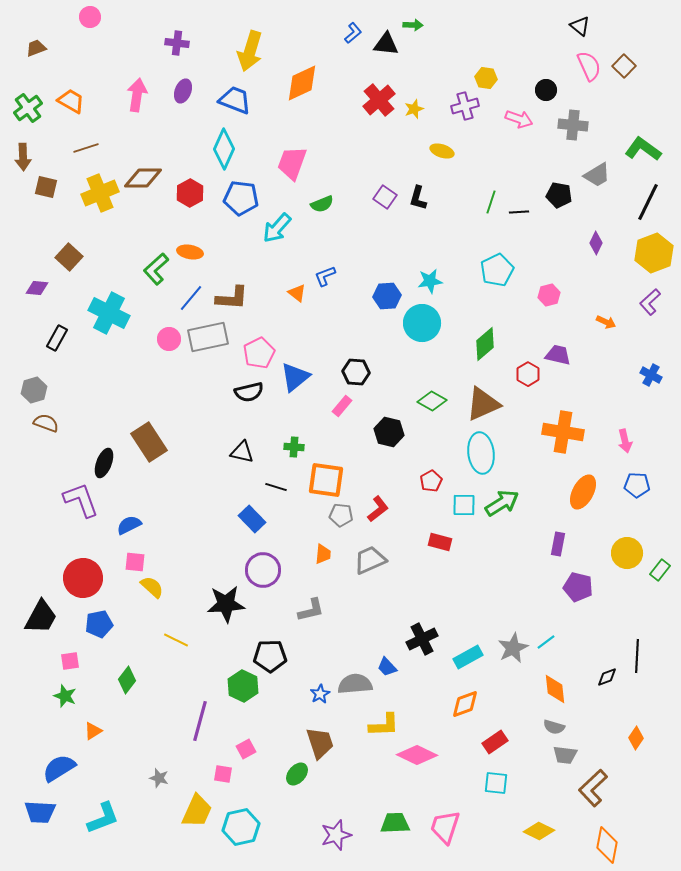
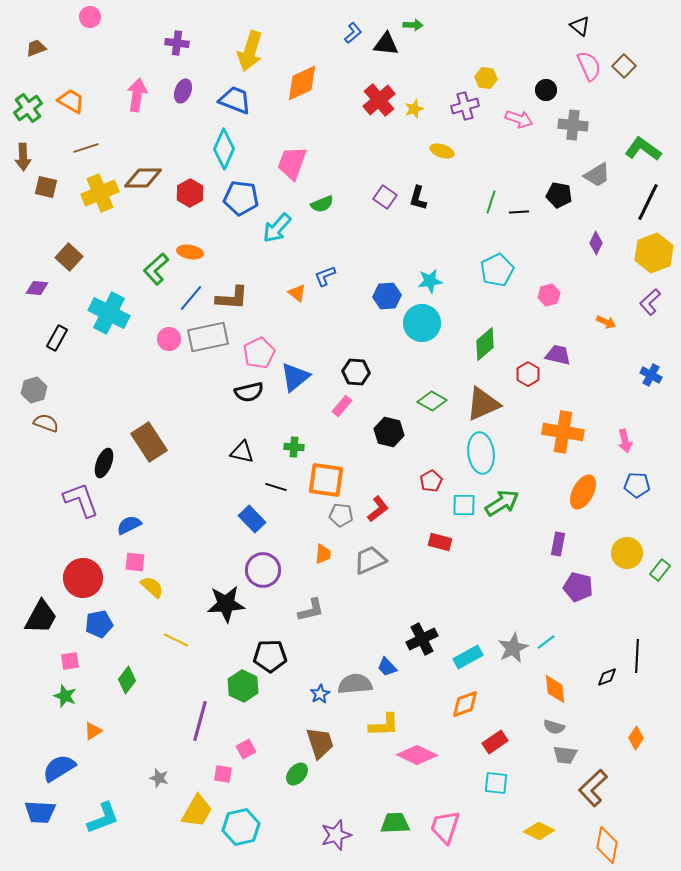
yellow trapezoid at (197, 811): rotated 6 degrees clockwise
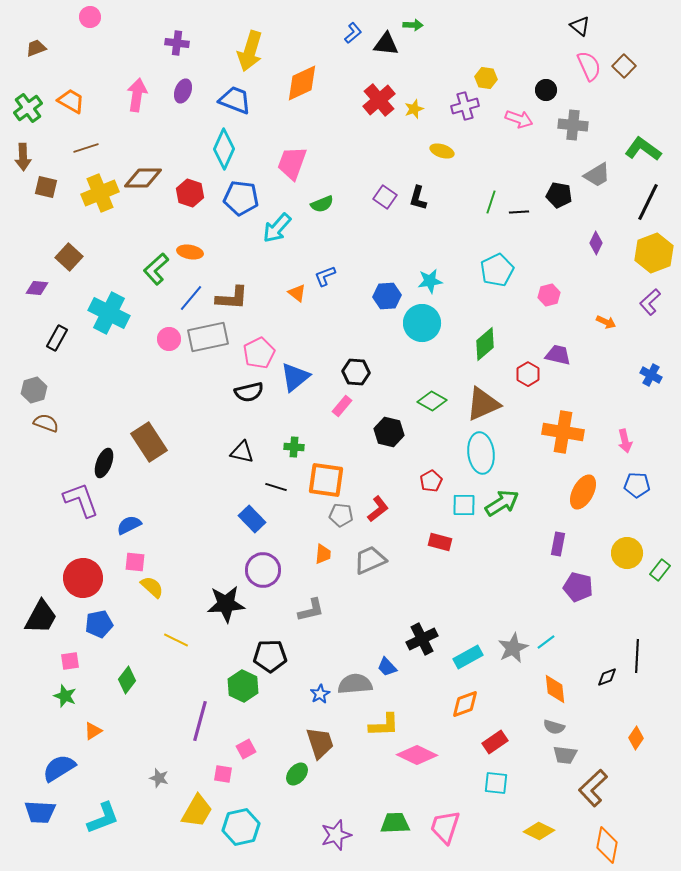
red hexagon at (190, 193): rotated 12 degrees counterclockwise
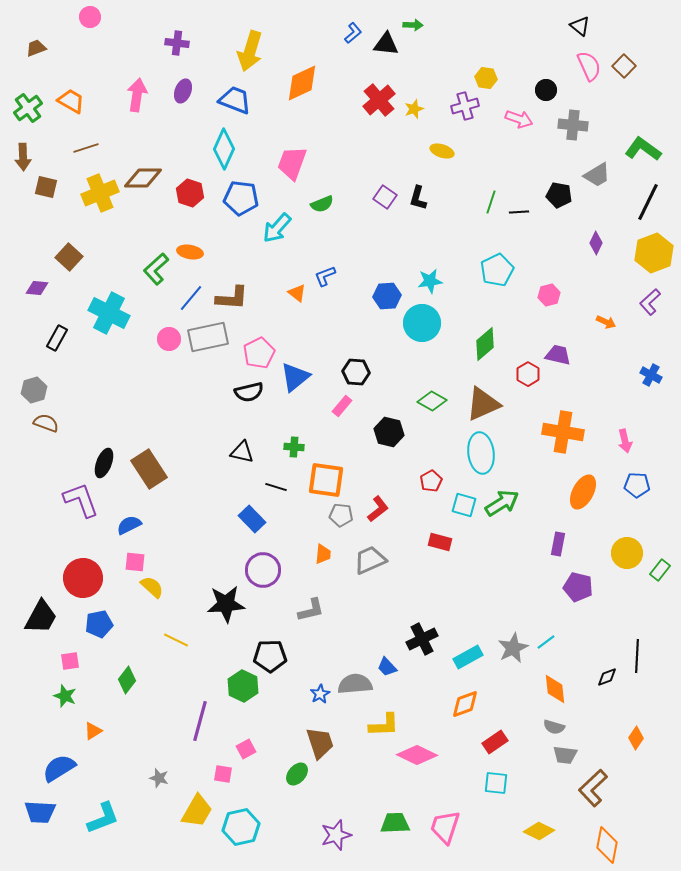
brown rectangle at (149, 442): moved 27 px down
cyan square at (464, 505): rotated 15 degrees clockwise
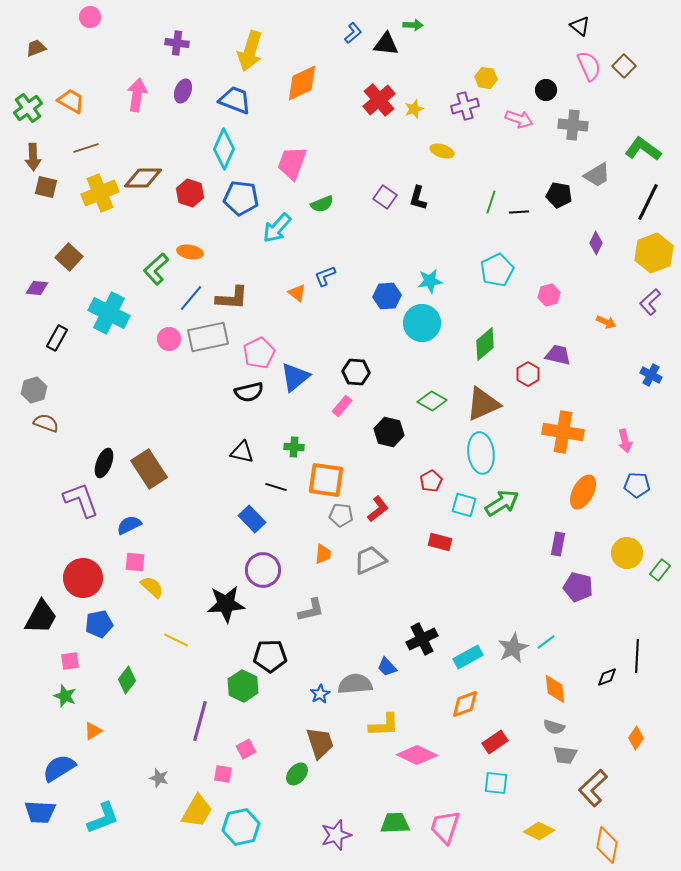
brown arrow at (23, 157): moved 10 px right
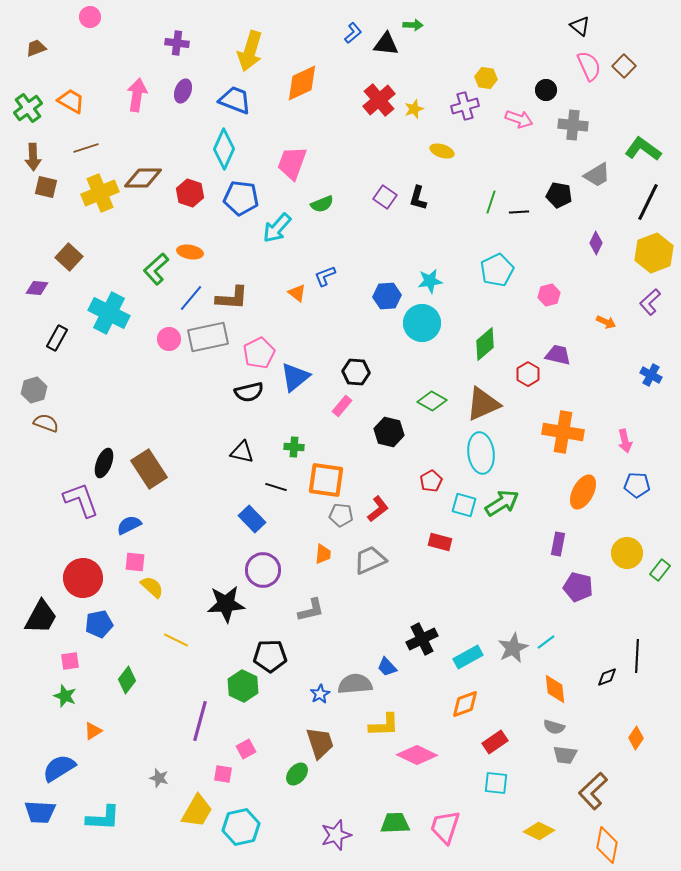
brown L-shape at (593, 788): moved 3 px down
cyan L-shape at (103, 818): rotated 24 degrees clockwise
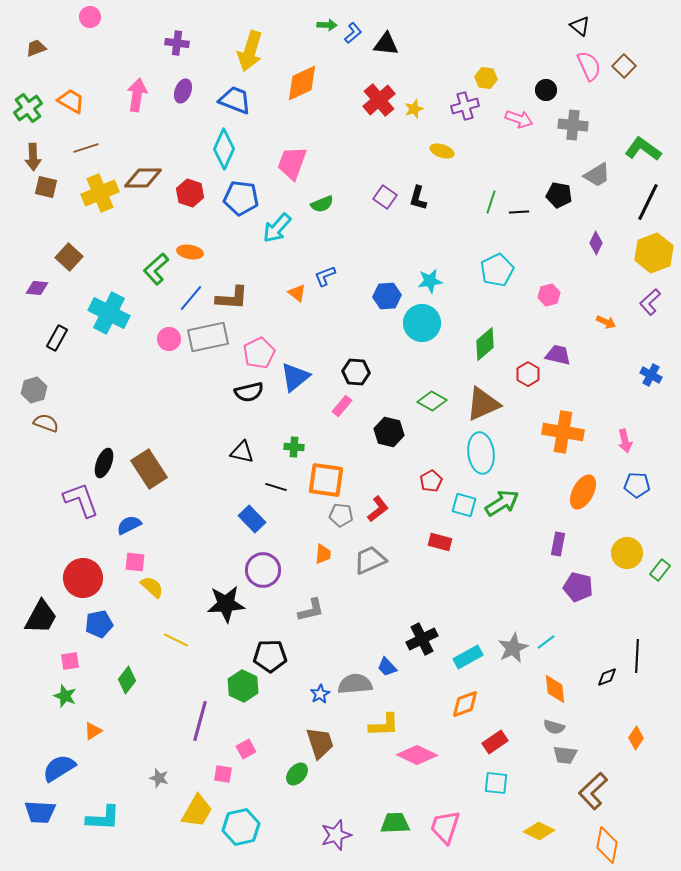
green arrow at (413, 25): moved 86 px left
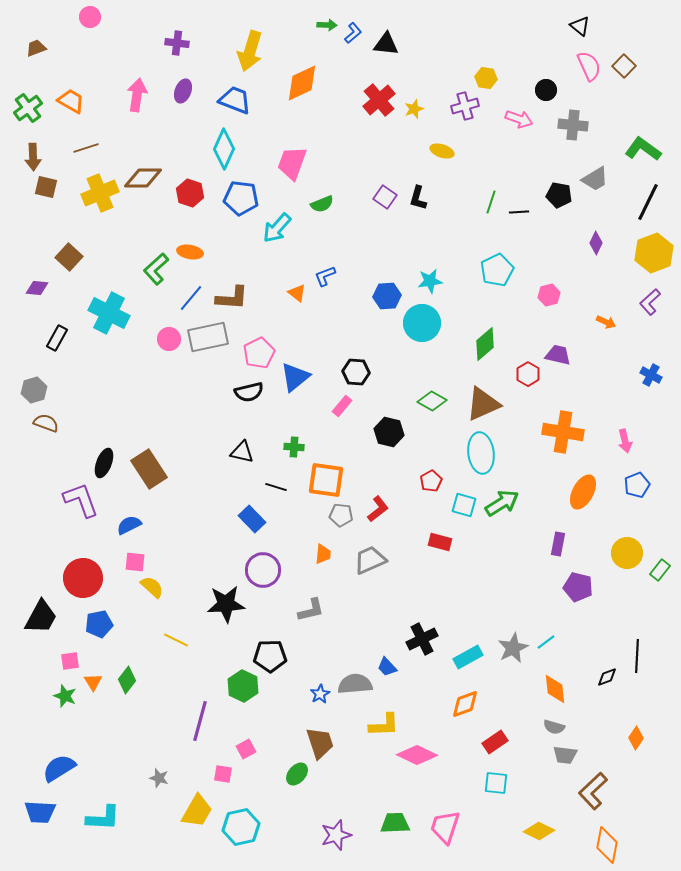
gray trapezoid at (597, 175): moved 2 px left, 4 px down
blue pentagon at (637, 485): rotated 25 degrees counterclockwise
orange triangle at (93, 731): moved 49 px up; rotated 30 degrees counterclockwise
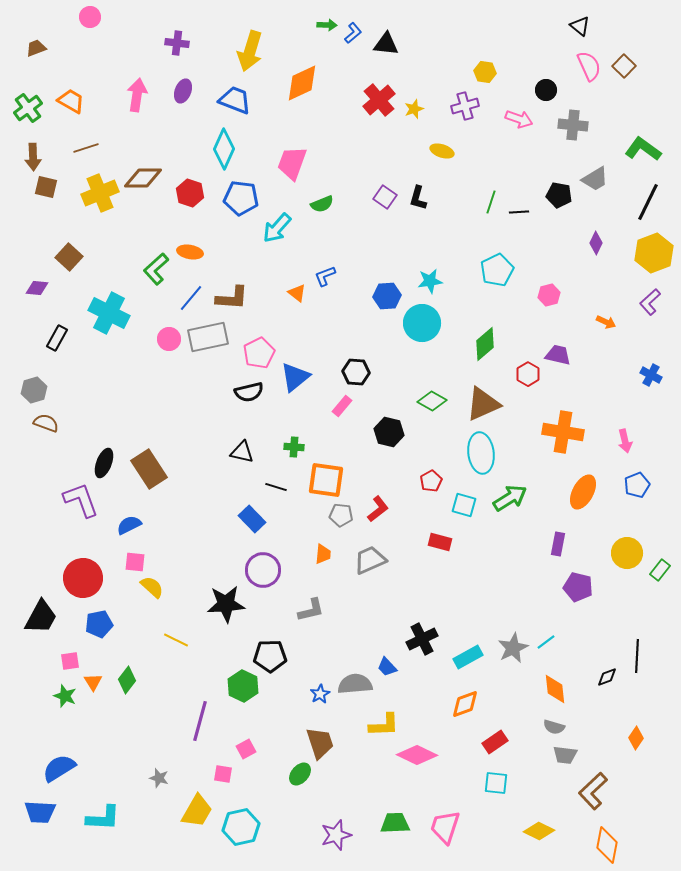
yellow hexagon at (486, 78): moved 1 px left, 6 px up
green arrow at (502, 503): moved 8 px right, 5 px up
green ellipse at (297, 774): moved 3 px right
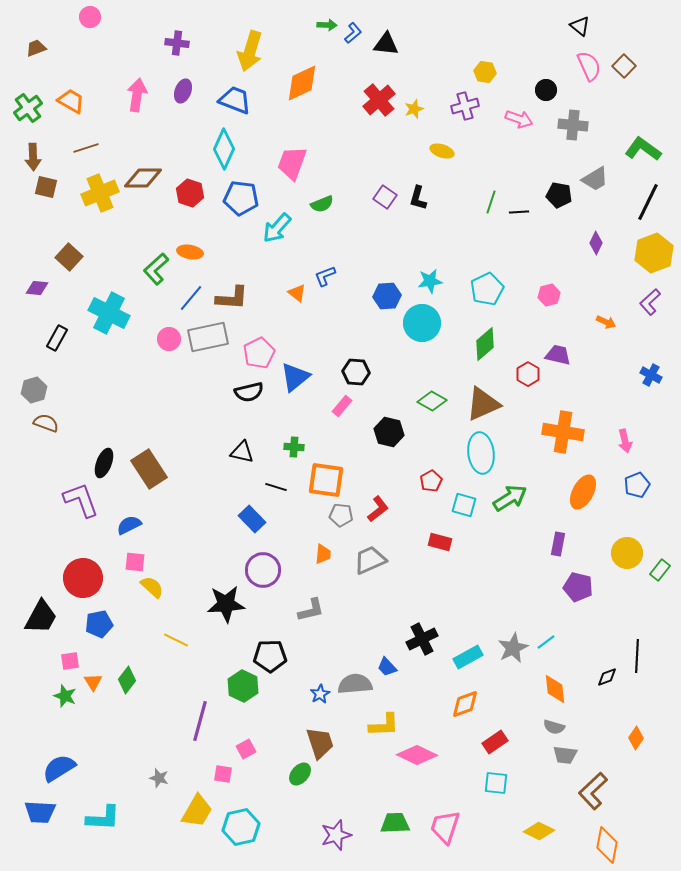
cyan pentagon at (497, 270): moved 10 px left, 19 px down
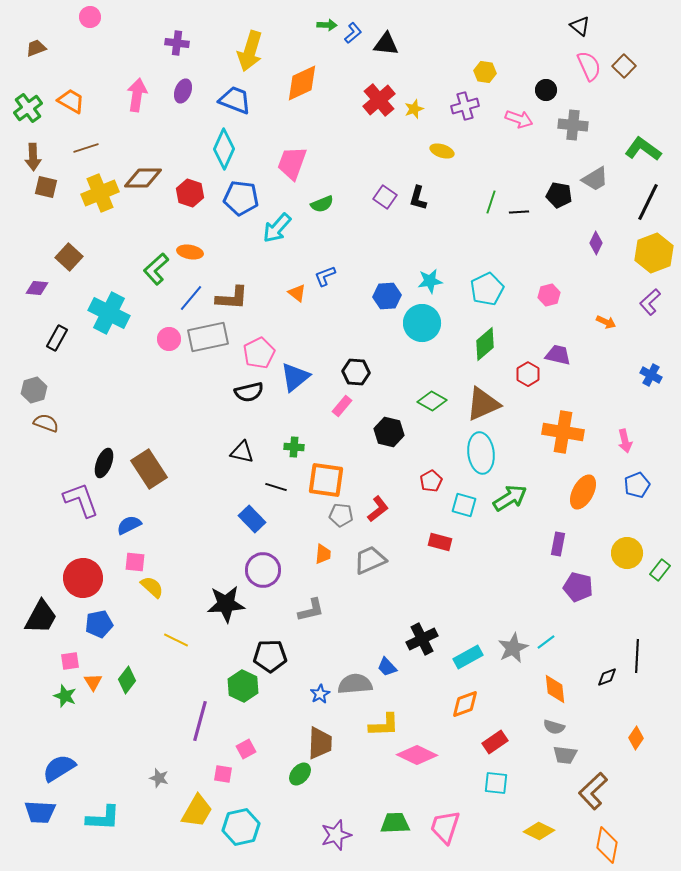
brown trapezoid at (320, 743): rotated 20 degrees clockwise
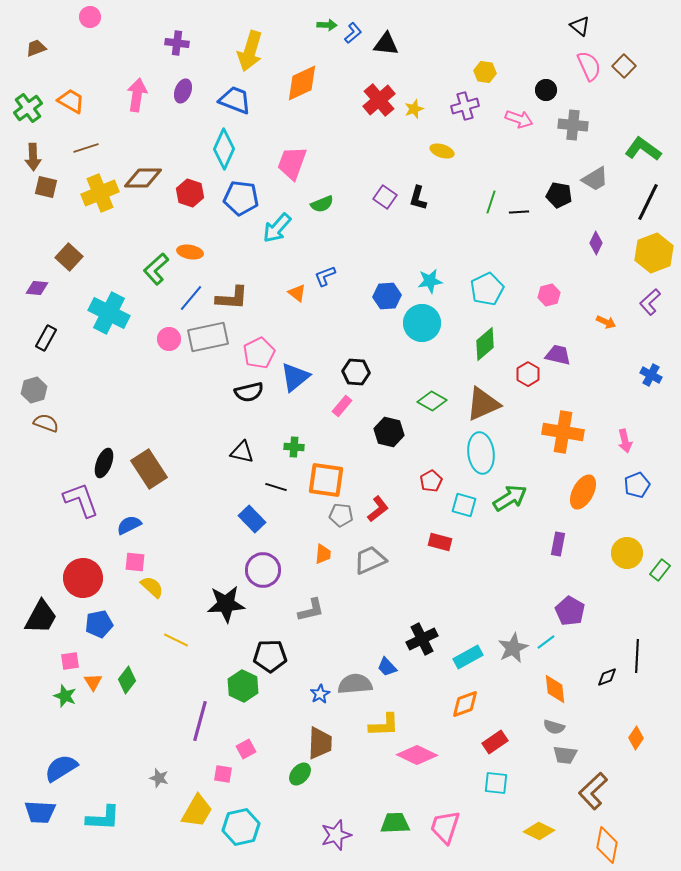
black rectangle at (57, 338): moved 11 px left
purple pentagon at (578, 587): moved 8 px left, 24 px down; rotated 16 degrees clockwise
blue semicircle at (59, 768): moved 2 px right
